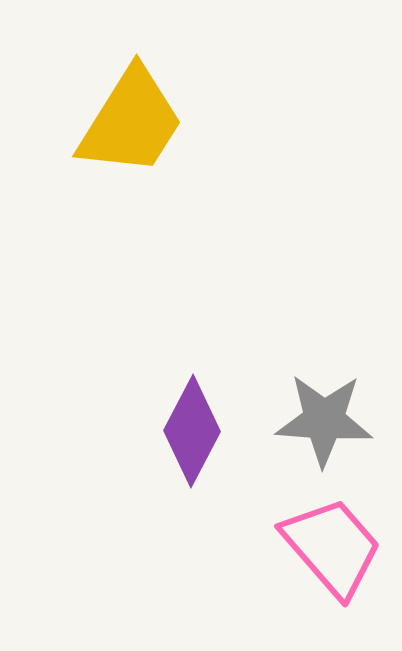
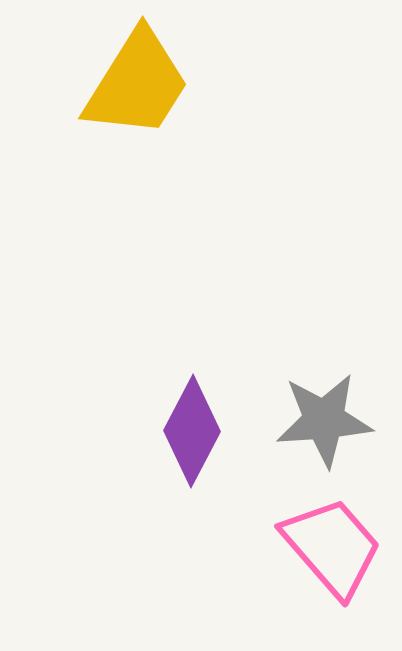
yellow trapezoid: moved 6 px right, 38 px up
gray star: rotated 8 degrees counterclockwise
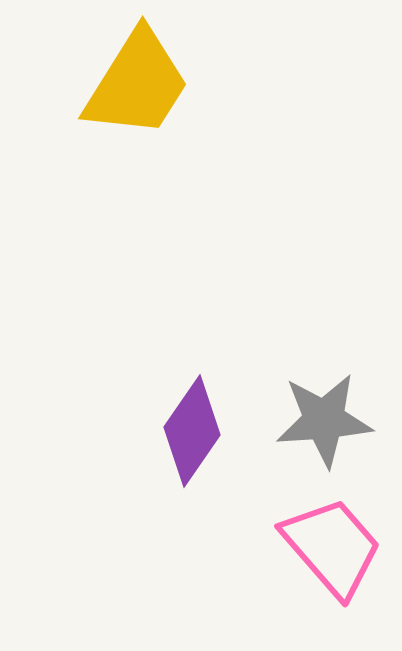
purple diamond: rotated 7 degrees clockwise
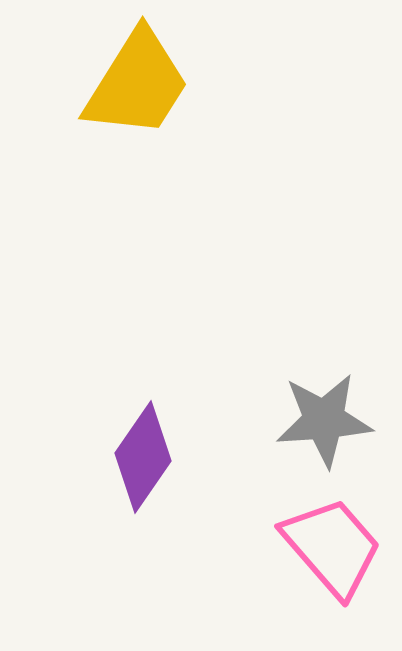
purple diamond: moved 49 px left, 26 px down
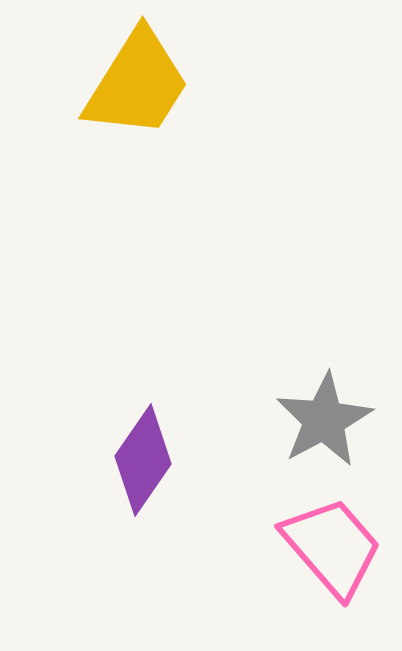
gray star: rotated 24 degrees counterclockwise
purple diamond: moved 3 px down
